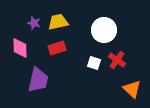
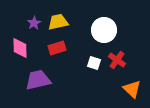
purple star: rotated 24 degrees clockwise
purple trapezoid: rotated 116 degrees counterclockwise
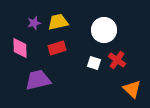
purple star: rotated 16 degrees clockwise
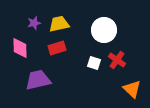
yellow trapezoid: moved 1 px right, 2 px down
